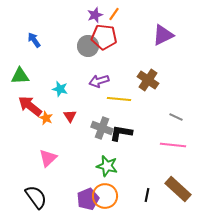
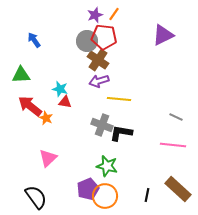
gray circle: moved 1 px left, 5 px up
green triangle: moved 1 px right, 1 px up
brown cross: moved 50 px left, 20 px up
red triangle: moved 5 px left, 14 px up; rotated 48 degrees counterclockwise
gray cross: moved 3 px up
purple pentagon: moved 10 px up
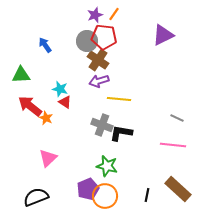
blue arrow: moved 11 px right, 5 px down
red triangle: rotated 24 degrees clockwise
gray line: moved 1 px right, 1 px down
black semicircle: rotated 75 degrees counterclockwise
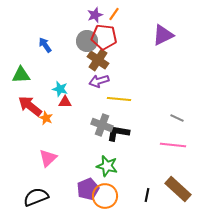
red triangle: rotated 32 degrees counterclockwise
black L-shape: moved 3 px left
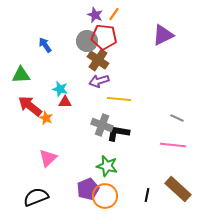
purple star: rotated 28 degrees counterclockwise
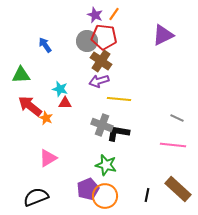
brown cross: moved 3 px right, 1 px down
red triangle: moved 1 px down
pink triangle: rotated 12 degrees clockwise
green star: moved 1 px left, 1 px up
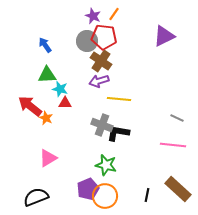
purple star: moved 2 px left, 1 px down
purple triangle: moved 1 px right, 1 px down
green triangle: moved 26 px right
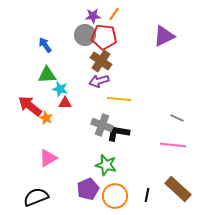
purple star: rotated 28 degrees counterclockwise
gray circle: moved 2 px left, 6 px up
orange circle: moved 10 px right
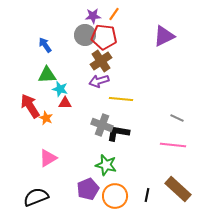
brown cross: rotated 20 degrees clockwise
yellow line: moved 2 px right
red arrow: rotated 20 degrees clockwise
